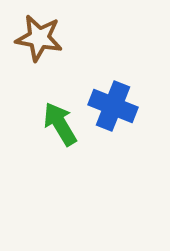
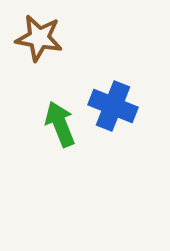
green arrow: rotated 9 degrees clockwise
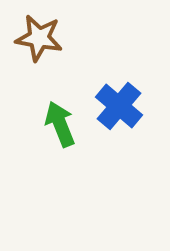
blue cross: moved 6 px right; rotated 18 degrees clockwise
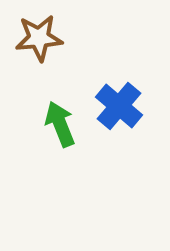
brown star: rotated 15 degrees counterclockwise
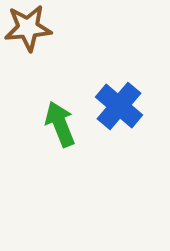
brown star: moved 11 px left, 10 px up
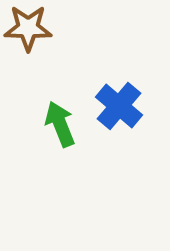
brown star: rotated 6 degrees clockwise
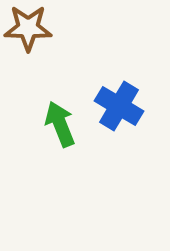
blue cross: rotated 9 degrees counterclockwise
